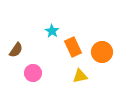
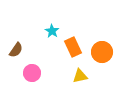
pink circle: moved 1 px left
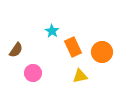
pink circle: moved 1 px right
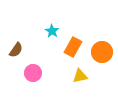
orange rectangle: rotated 54 degrees clockwise
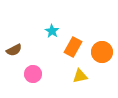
brown semicircle: moved 2 px left; rotated 28 degrees clockwise
pink circle: moved 1 px down
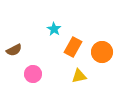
cyan star: moved 2 px right, 2 px up
yellow triangle: moved 1 px left
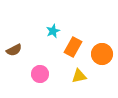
cyan star: moved 1 px left, 2 px down; rotated 16 degrees clockwise
orange circle: moved 2 px down
pink circle: moved 7 px right
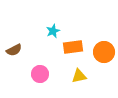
orange rectangle: rotated 54 degrees clockwise
orange circle: moved 2 px right, 2 px up
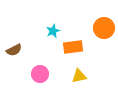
orange circle: moved 24 px up
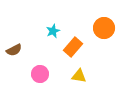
orange rectangle: rotated 42 degrees counterclockwise
yellow triangle: rotated 21 degrees clockwise
